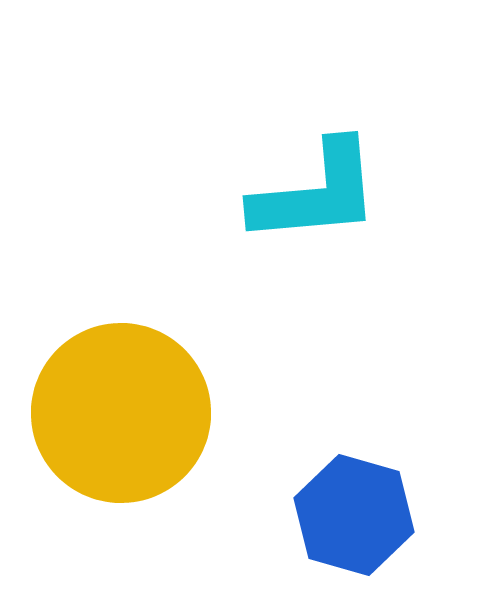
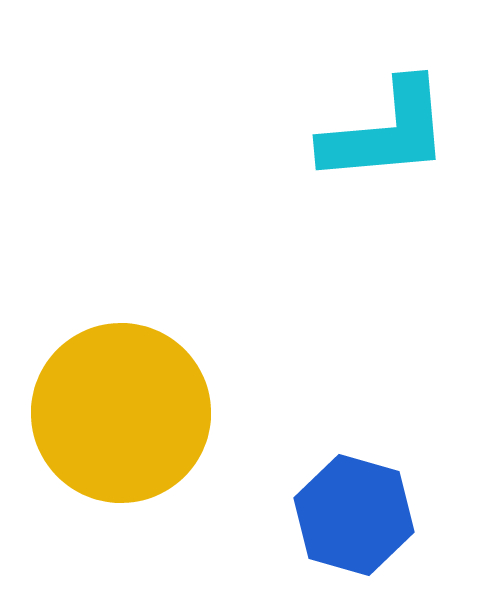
cyan L-shape: moved 70 px right, 61 px up
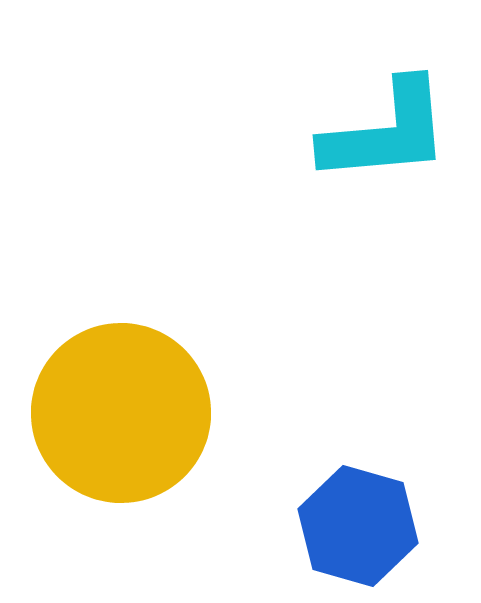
blue hexagon: moved 4 px right, 11 px down
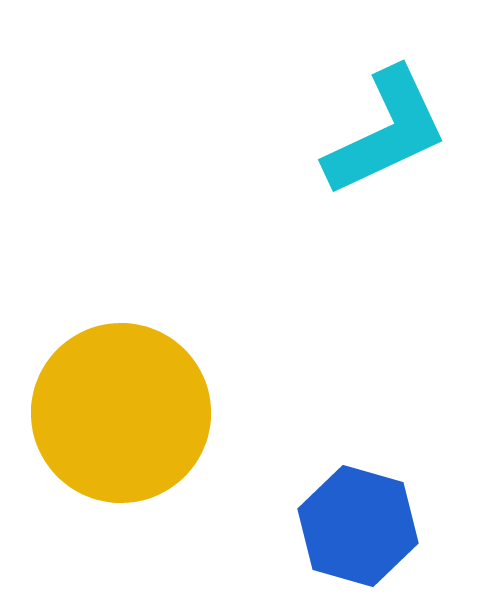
cyan L-shape: rotated 20 degrees counterclockwise
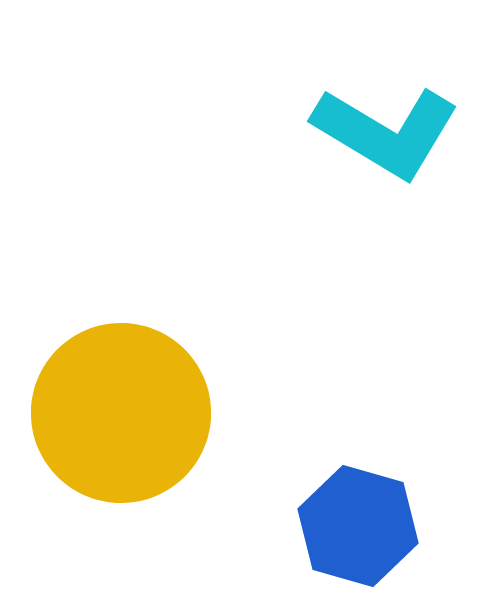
cyan L-shape: rotated 56 degrees clockwise
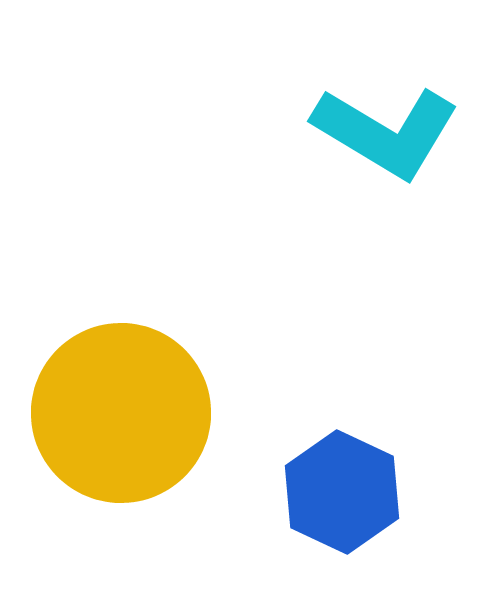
blue hexagon: moved 16 px left, 34 px up; rotated 9 degrees clockwise
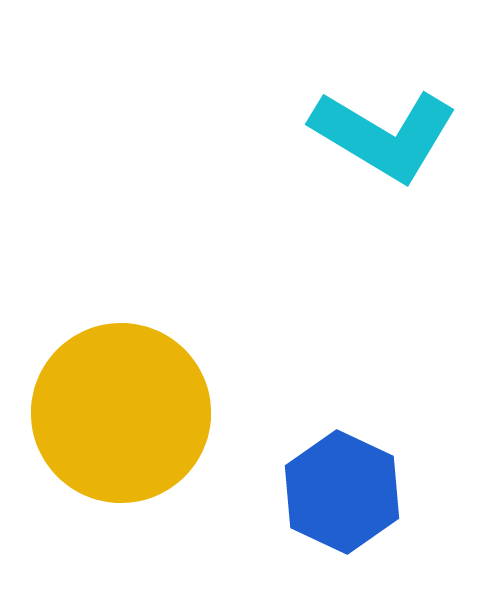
cyan L-shape: moved 2 px left, 3 px down
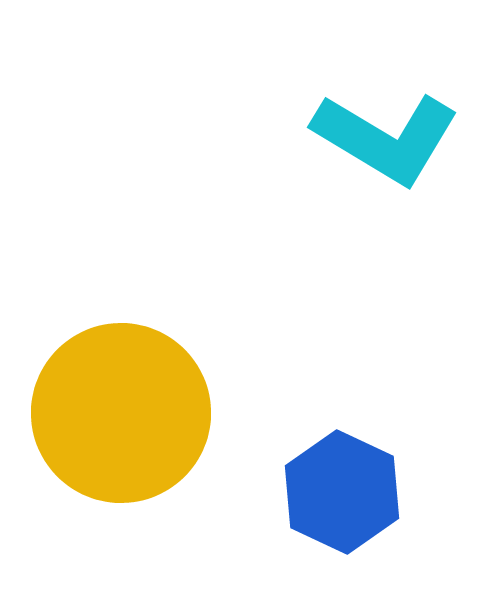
cyan L-shape: moved 2 px right, 3 px down
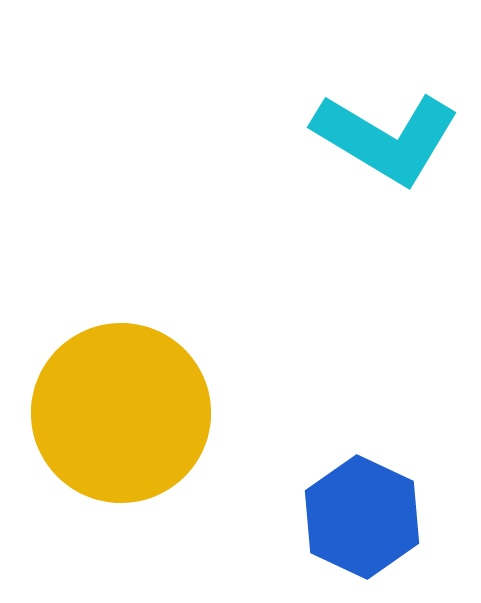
blue hexagon: moved 20 px right, 25 px down
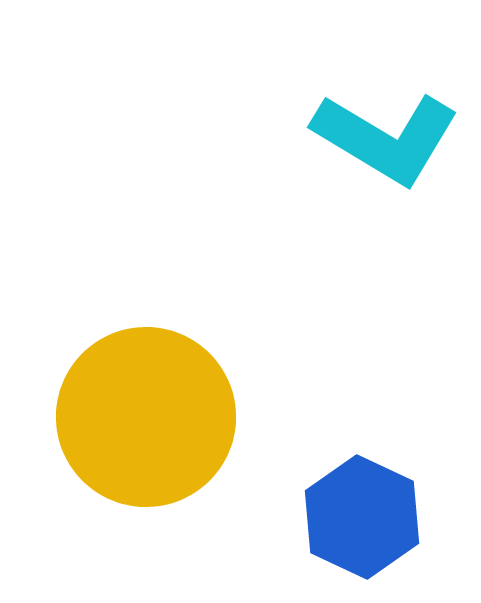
yellow circle: moved 25 px right, 4 px down
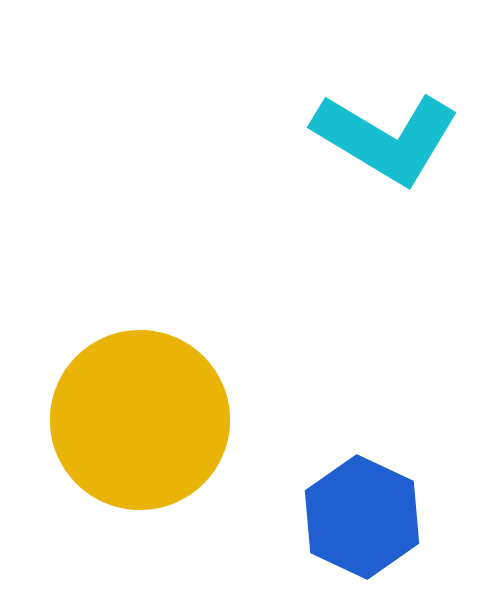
yellow circle: moved 6 px left, 3 px down
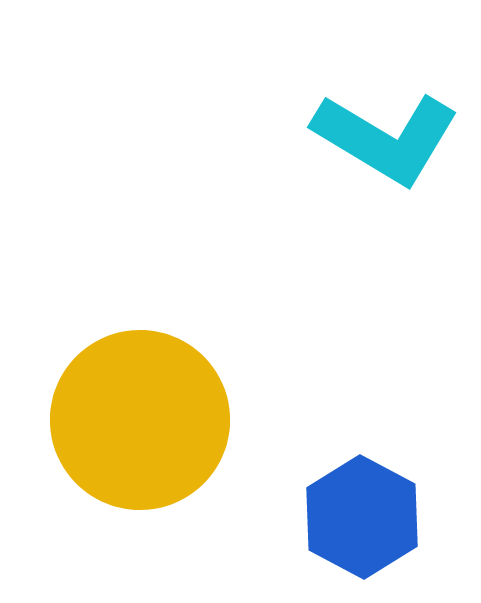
blue hexagon: rotated 3 degrees clockwise
